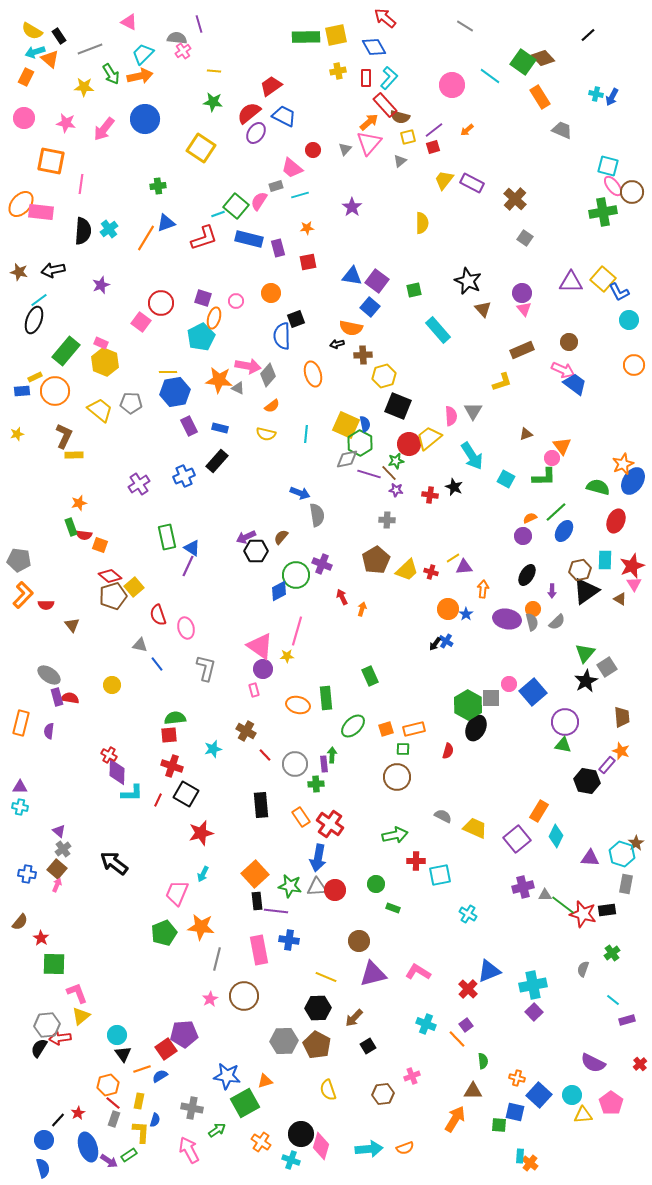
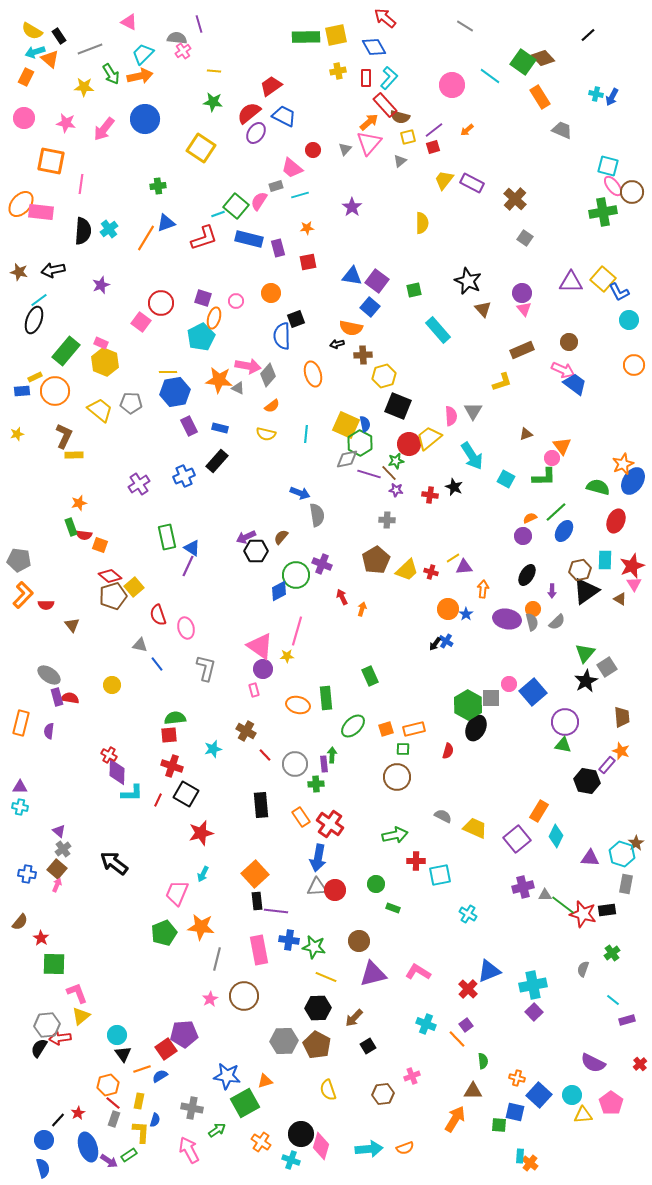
green star at (290, 886): moved 24 px right, 61 px down
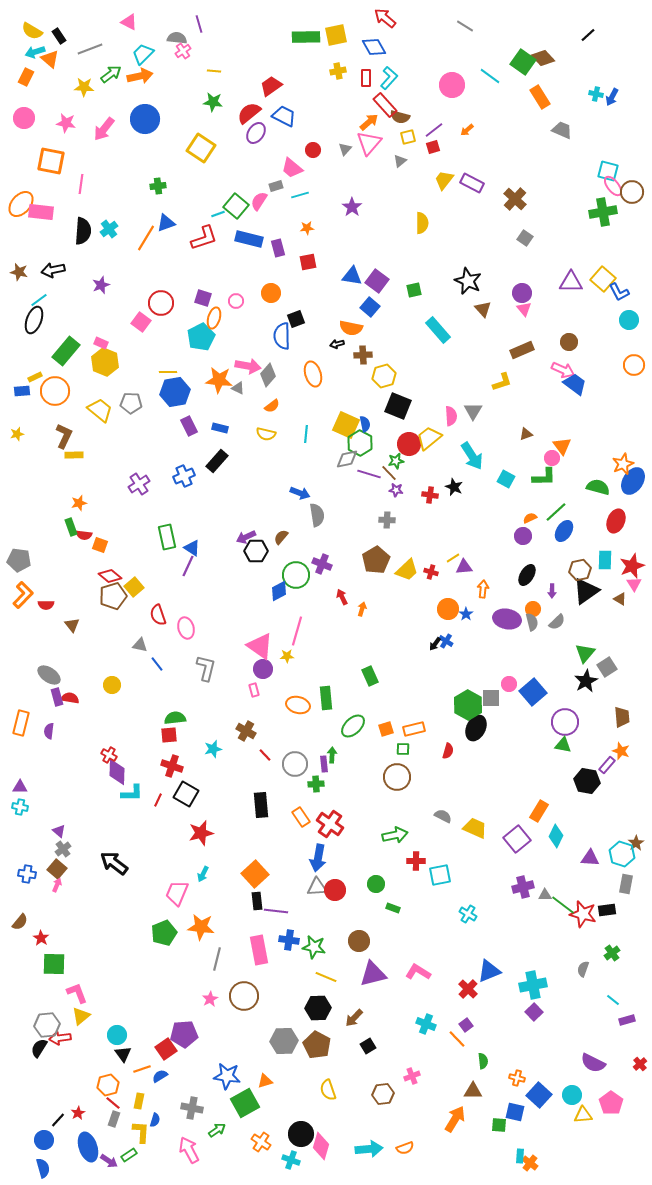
green arrow at (111, 74): rotated 95 degrees counterclockwise
cyan square at (608, 166): moved 5 px down
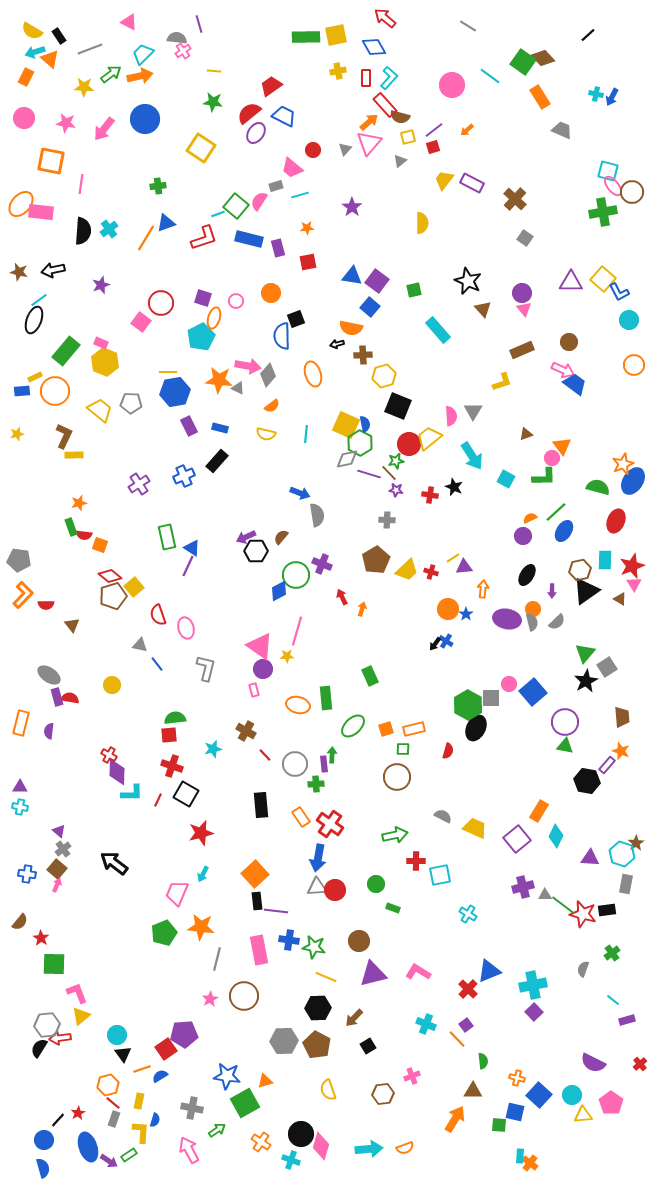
gray line at (465, 26): moved 3 px right
green triangle at (563, 745): moved 2 px right, 1 px down
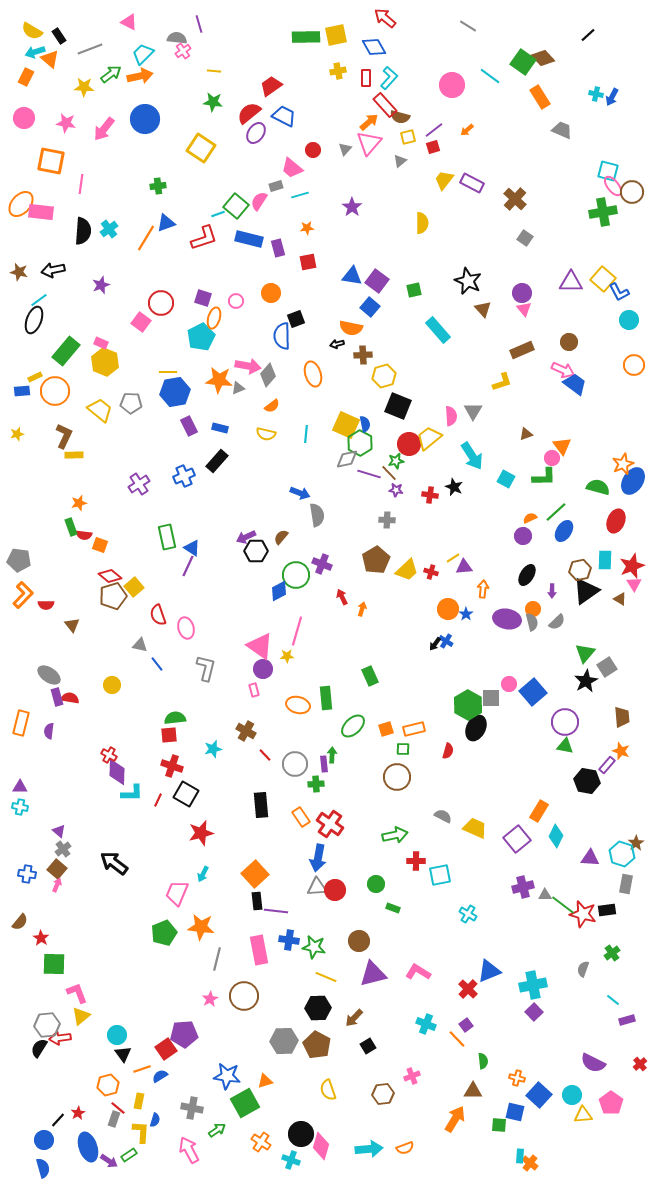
gray triangle at (238, 388): rotated 48 degrees counterclockwise
red line at (113, 1103): moved 5 px right, 5 px down
